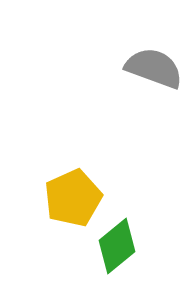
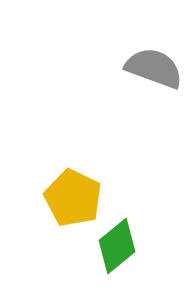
yellow pentagon: rotated 22 degrees counterclockwise
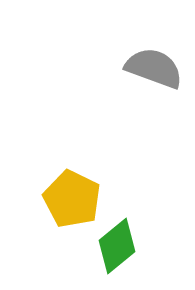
yellow pentagon: moved 1 px left, 1 px down
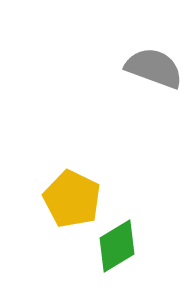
green diamond: rotated 8 degrees clockwise
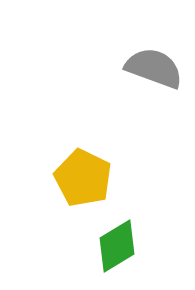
yellow pentagon: moved 11 px right, 21 px up
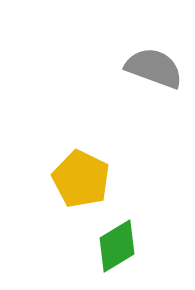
yellow pentagon: moved 2 px left, 1 px down
